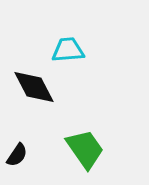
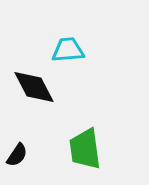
green trapezoid: rotated 153 degrees counterclockwise
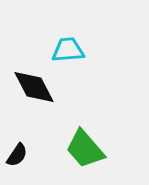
green trapezoid: rotated 33 degrees counterclockwise
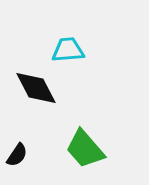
black diamond: moved 2 px right, 1 px down
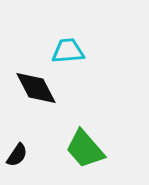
cyan trapezoid: moved 1 px down
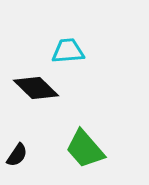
black diamond: rotated 18 degrees counterclockwise
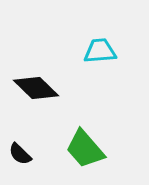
cyan trapezoid: moved 32 px right
black semicircle: moved 3 px right, 1 px up; rotated 100 degrees clockwise
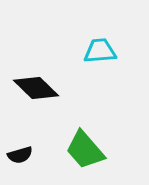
green trapezoid: moved 1 px down
black semicircle: moved 1 px down; rotated 60 degrees counterclockwise
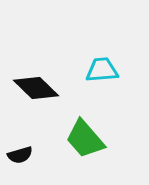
cyan trapezoid: moved 2 px right, 19 px down
green trapezoid: moved 11 px up
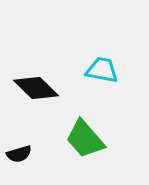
cyan trapezoid: rotated 16 degrees clockwise
black semicircle: moved 1 px left, 1 px up
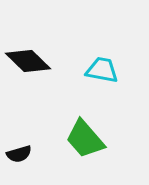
black diamond: moved 8 px left, 27 px up
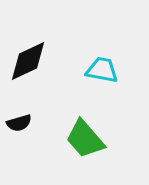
black diamond: rotated 69 degrees counterclockwise
black semicircle: moved 31 px up
